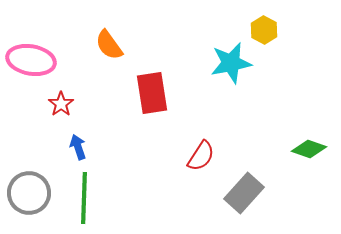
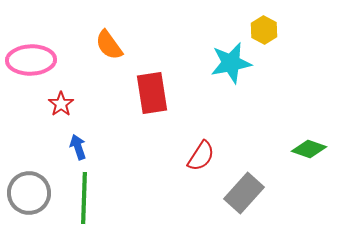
pink ellipse: rotated 12 degrees counterclockwise
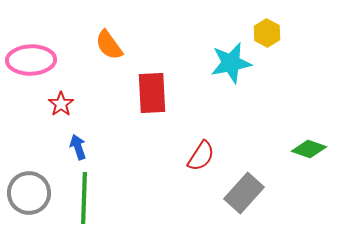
yellow hexagon: moved 3 px right, 3 px down
red rectangle: rotated 6 degrees clockwise
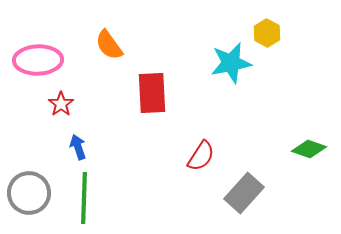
pink ellipse: moved 7 px right
